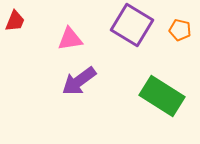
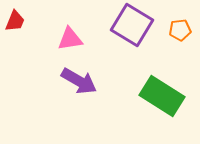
orange pentagon: rotated 20 degrees counterclockwise
purple arrow: rotated 114 degrees counterclockwise
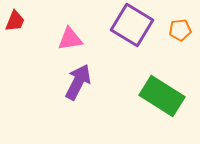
purple arrow: moved 1 px left, 1 px down; rotated 93 degrees counterclockwise
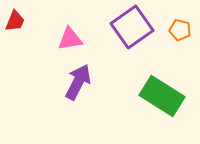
purple square: moved 2 px down; rotated 24 degrees clockwise
orange pentagon: rotated 20 degrees clockwise
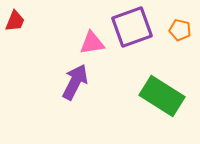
purple square: rotated 15 degrees clockwise
pink triangle: moved 22 px right, 4 px down
purple arrow: moved 3 px left
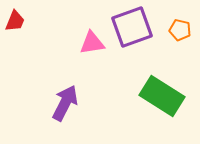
purple arrow: moved 10 px left, 21 px down
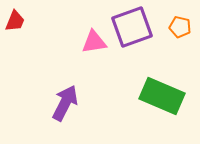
orange pentagon: moved 3 px up
pink triangle: moved 2 px right, 1 px up
green rectangle: rotated 9 degrees counterclockwise
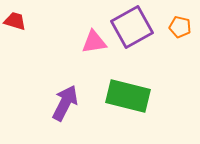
red trapezoid: rotated 95 degrees counterclockwise
purple square: rotated 9 degrees counterclockwise
green rectangle: moved 34 px left; rotated 9 degrees counterclockwise
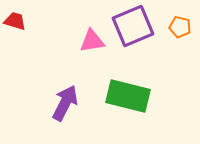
purple square: moved 1 px right, 1 px up; rotated 6 degrees clockwise
pink triangle: moved 2 px left, 1 px up
